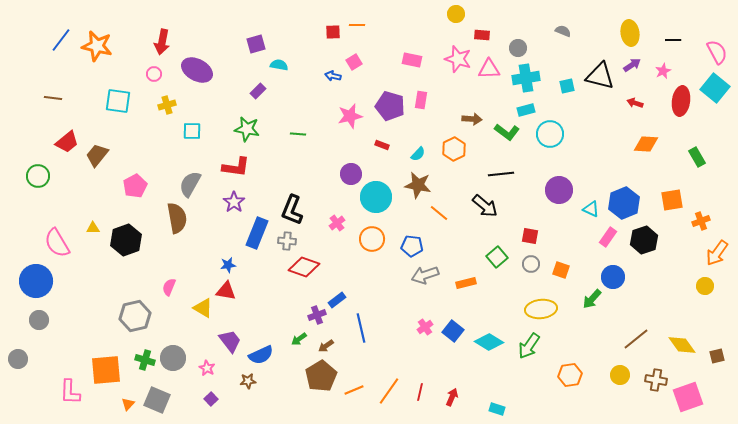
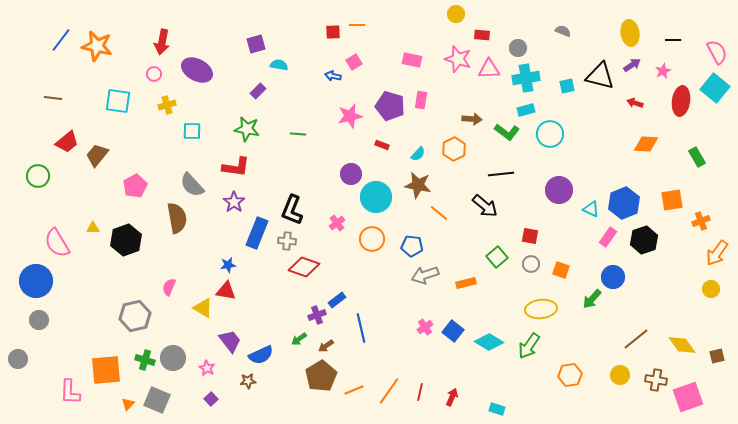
gray semicircle at (190, 184): moved 2 px right, 1 px down; rotated 72 degrees counterclockwise
yellow circle at (705, 286): moved 6 px right, 3 px down
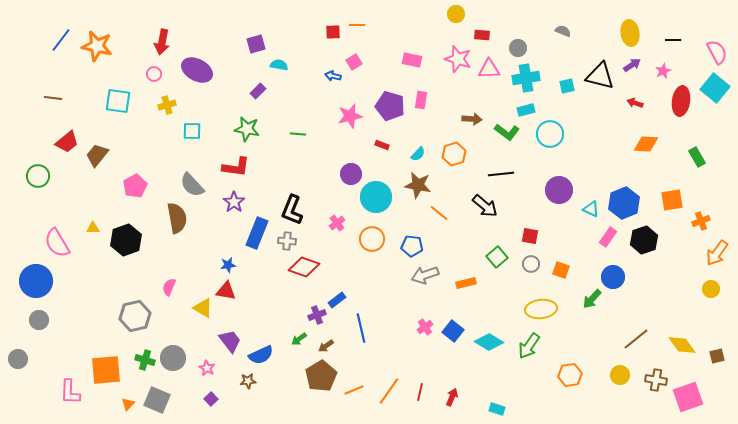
orange hexagon at (454, 149): moved 5 px down; rotated 10 degrees clockwise
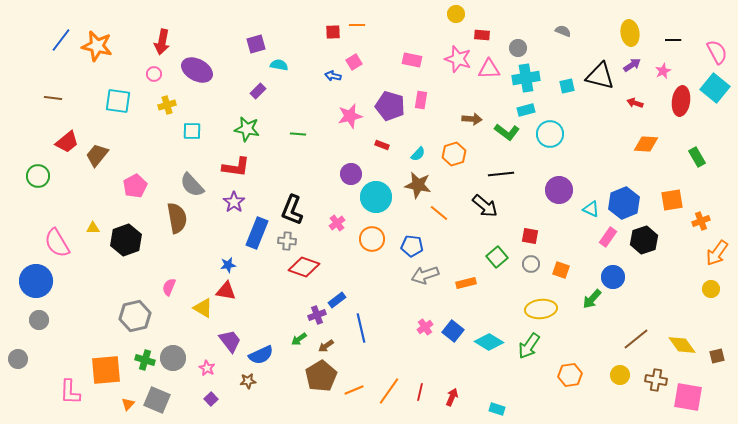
pink square at (688, 397): rotated 28 degrees clockwise
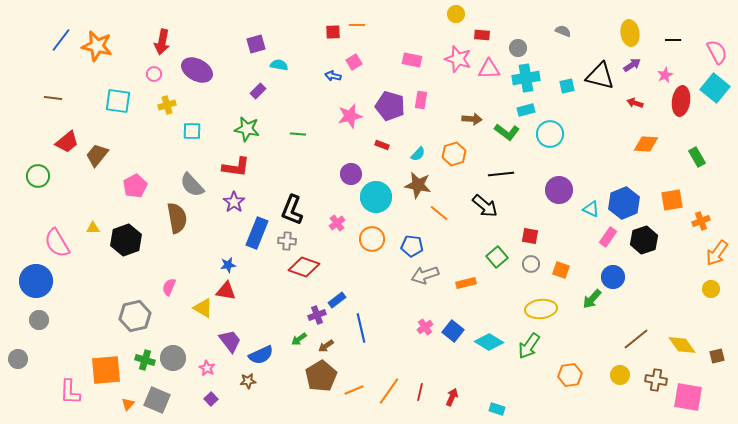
pink star at (663, 71): moved 2 px right, 4 px down
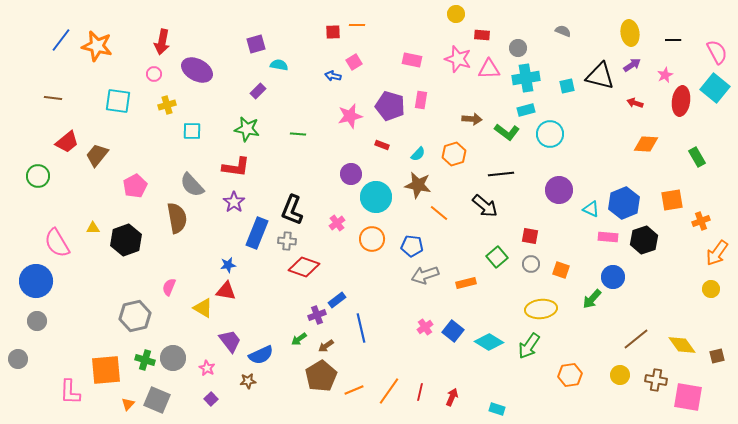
pink rectangle at (608, 237): rotated 60 degrees clockwise
gray circle at (39, 320): moved 2 px left, 1 px down
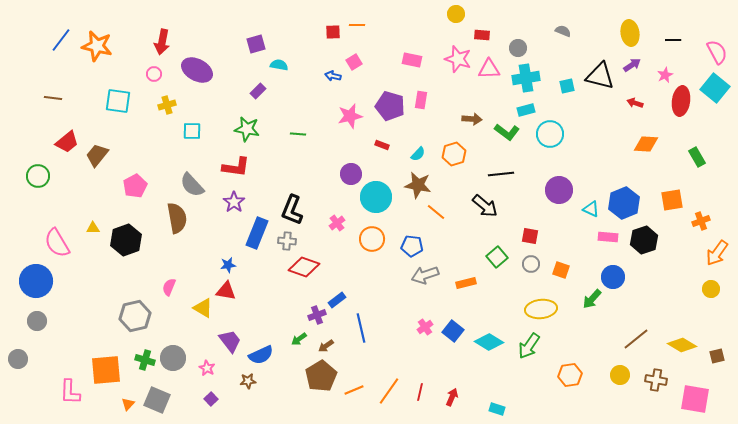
orange line at (439, 213): moved 3 px left, 1 px up
yellow diamond at (682, 345): rotated 24 degrees counterclockwise
pink square at (688, 397): moved 7 px right, 2 px down
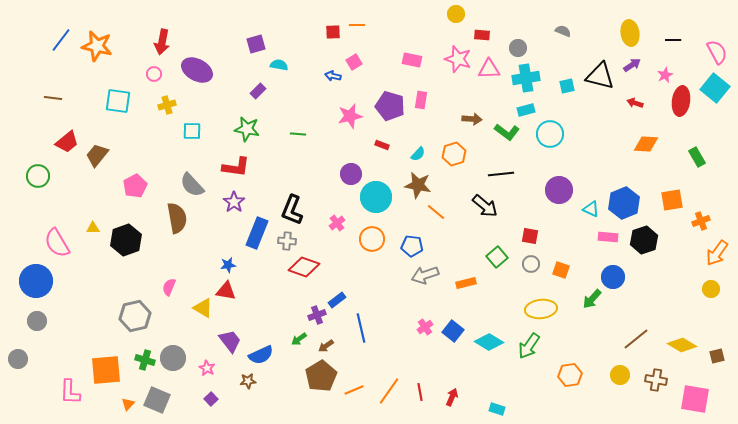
red line at (420, 392): rotated 24 degrees counterclockwise
